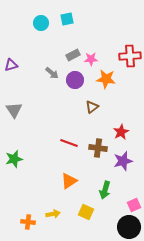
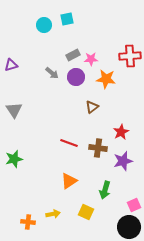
cyan circle: moved 3 px right, 2 px down
purple circle: moved 1 px right, 3 px up
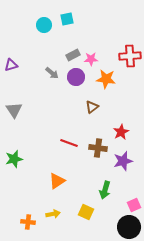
orange triangle: moved 12 px left
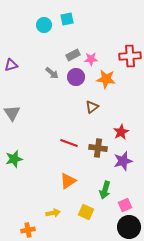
gray triangle: moved 2 px left, 3 px down
orange triangle: moved 11 px right
pink square: moved 9 px left
yellow arrow: moved 1 px up
orange cross: moved 8 px down; rotated 16 degrees counterclockwise
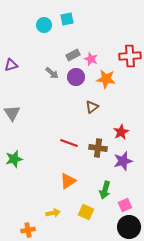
pink star: rotated 24 degrees clockwise
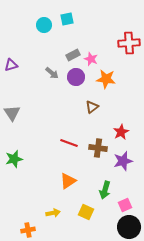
red cross: moved 1 px left, 13 px up
